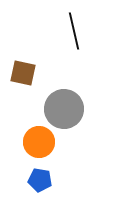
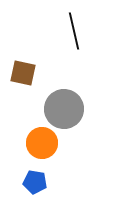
orange circle: moved 3 px right, 1 px down
blue pentagon: moved 5 px left, 2 px down
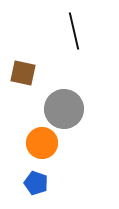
blue pentagon: moved 1 px right, 1 px down; rotated 10 degrees clockwise
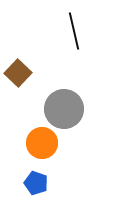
brown square: moved 5 px left; rotated 32 degrees clockwise
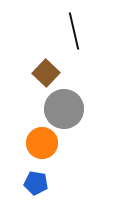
brown square: moved 28 px right
blue pentagon: rotated 10 degrees counterclockwise
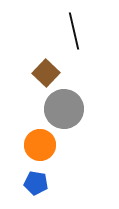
orange circle: moved 2 px left, 2 px down
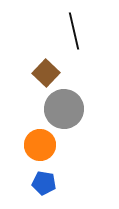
blue pentagon: moved 8 px right
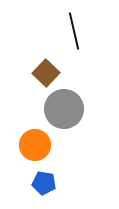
orange circle: moved 5 px left
